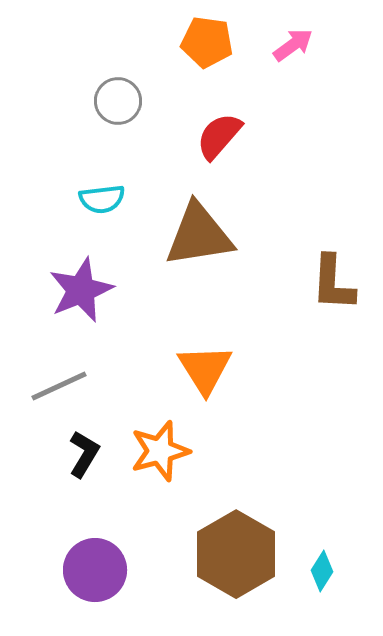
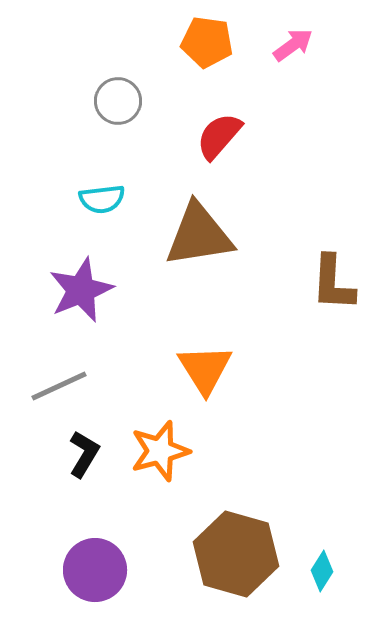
brown hexagon: rotated 14 degrees counterclockwise
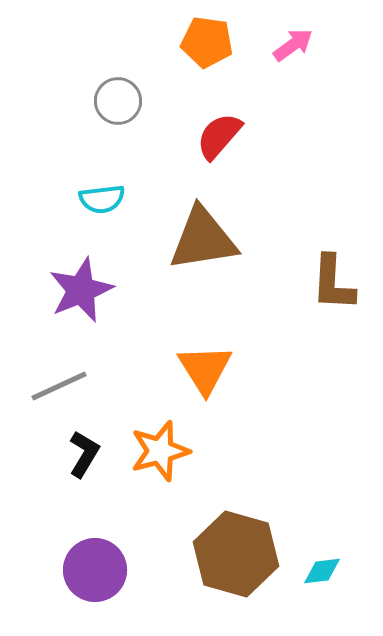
brown triangle: moved 4 px right, 4 px down
cyan diamond: rotated 51 degrees clockwise
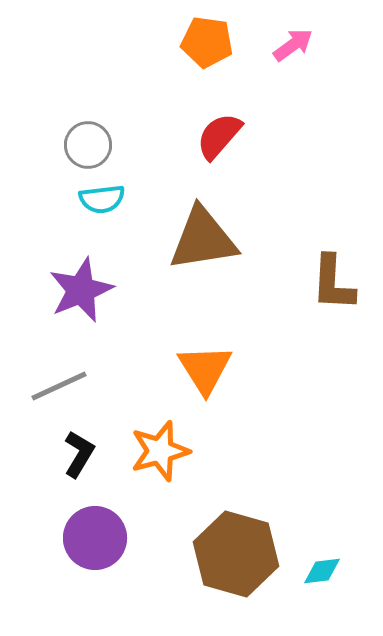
gray circle: moved 30 px left, 44 px down
black L-shape: moved 5 px left
purple circle: moved 32 px up
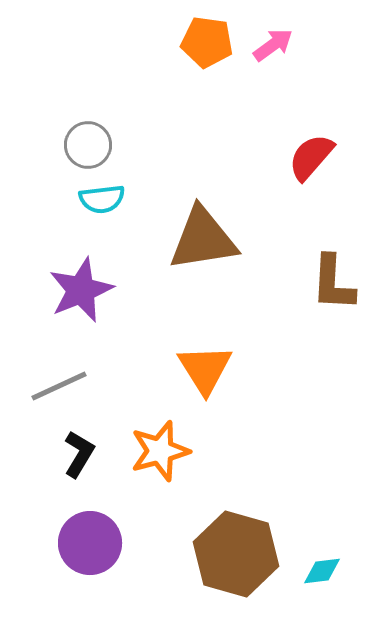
pink arrow: moved 20 px left
red semicircle: moved 92 px right, 21 px down
purple circle: moved 5 px left, 5 px down
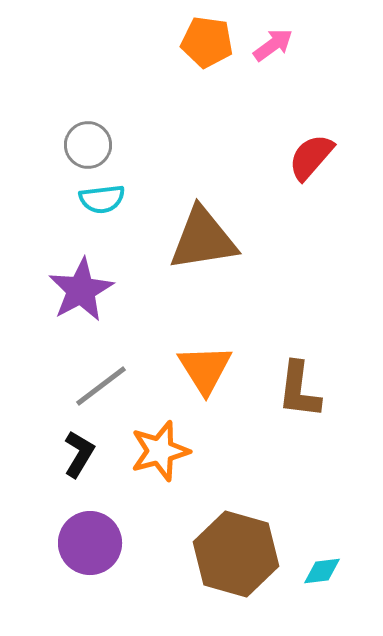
brown L-shape: moved 34 px left, 107 px down; rotated 4 degrees clockwise
purple star: rotated 6 degrees counterclockwise
gray line: moved 42 px right; rotated 12 degrees counterclockwise
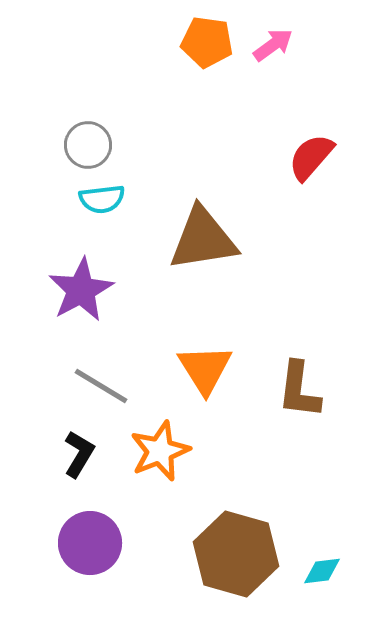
gray line: rotated 68 degrees clockwise
orange star: rotated 6 degrees counterclockwise
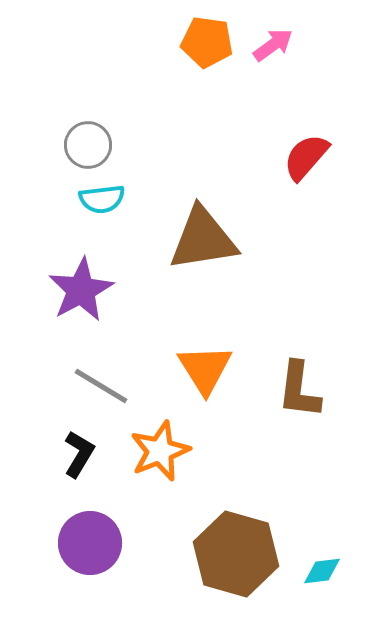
red semicircle: moved 5 px left
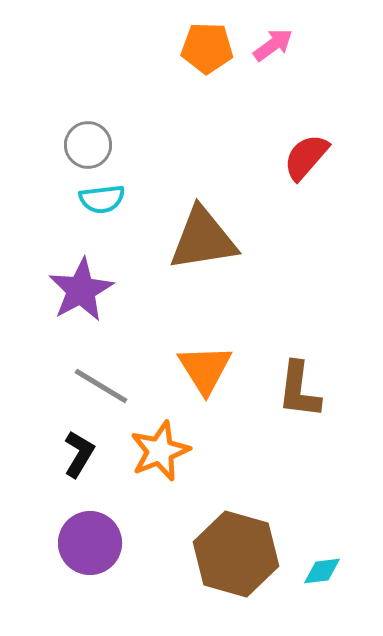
orange pentagon: moved 6 px down; rotated 6 degrees counterclockwise
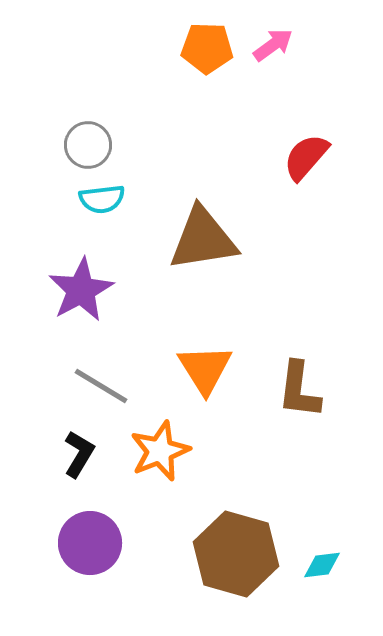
cyan diamond: moved 6 px up
